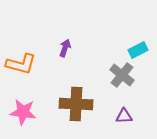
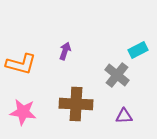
purple arrow: moved 3 px down
gray cross: moved 5 px left
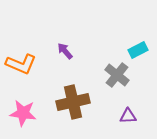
purple arrow: rotated 60 degrees counterclockwise
orange L-shape: rotated 8 degrees clockwise
brown cross: moved 3 px left, 2 px up; rotated 16 degrees counterclockwise
pink star: moved 1 px down
purple triangle: moved 4 px right
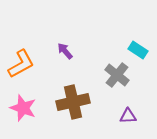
cyan rectangle: rotated 60 degrees clockwise
orange L-shape: rotated 52 degrees counterclockwise
pink star: moved 5 px up; rotated 12 degrees clockwise
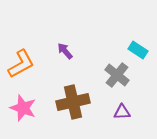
purple triangle: moved 6 px left, 4 px up
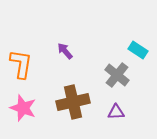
orange L-shape: rotated 52 degrees counterclockwise
purple triangle: moved 6 px left
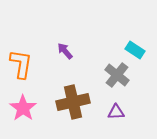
cyan rectangle: moved 3 px left
pink star: rotated 16 degrees clockwise
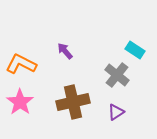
orange L-shape: rotated 72 degrees counterclockwise
pink star: moved 3 px left, 6 px up
purple triangle: rotated 30 degrees counterclockwise
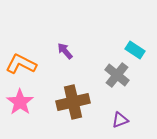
purple triangle: moved 4 px right, 8 px down; rotated 12 degrees clockwise
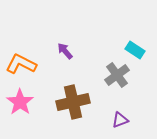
gray cross: rotated 15 degrees clockwise
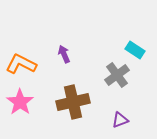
purple arrow: moved 1 px left, 3 px down; rotated 18 degrees clockwise
